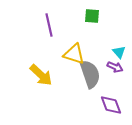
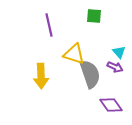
green square: moved 2 px right
yellow arrow: moved 1 px down; rotated 45 degrees clockwise
purple diamond: rotated 15 degrees counterclockwise
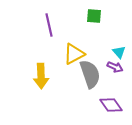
yellow triangle: rotated 45 degrees counterclockwise
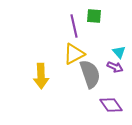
purple line: moved 25 px right, 1 px down
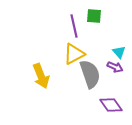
yellow arrow: rotated 20 degrees counterclockwise
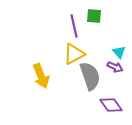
gray semicircle: moved 2 px down
